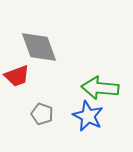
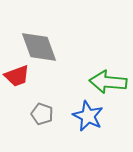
green arrow: moved 8 px right, 6 px up
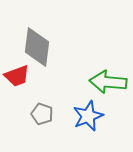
gray diamond: moved 2 px left; rotated 27 degrees clockwise
blue star: rotated 24 degrees clockwise
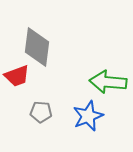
gray pentagon: moved 1 px left, 2 px up; rotated 15 degrees counterclockwise
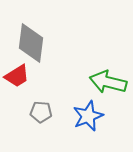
gray diamond: moved 6 px left, 4 px up
red trapezoid: rotated 12 degrees counterclockwise
green arrow: rotated 9 degrees clockwise
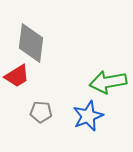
green arrow: rotated 24 degrees counterclockwise
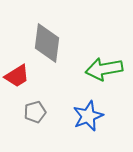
gray diamond: moved 16 px right
green arrow: moved 4 px left, 13 px up
gray pentagon: moved 6 px left; rotated 20 degrees counterclockwise
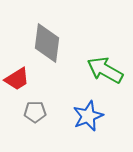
green arrow: moved 1 px right, 1 px down; rotated 39 degrees clockwise
red trapezoid: moved 3 px down
gray pentagon: rotated 15 degrees clockwise
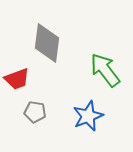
green arrow: rotated 24 degrees clockwise
red trapezoid: rotated 12 degrees clockwise
gray pentagon: rotated 10 degrees clockwise
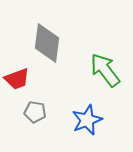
blue star: moved 1 px left, 4 px down
